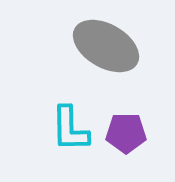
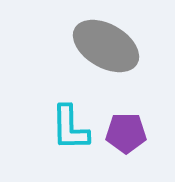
cyan L-shape: moved 1 px up
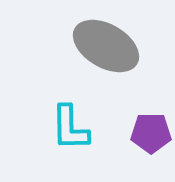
purple pentagon: moved 25 px right
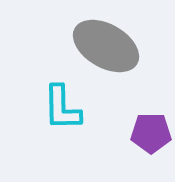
cyan L-shape: moved 8 px left, 20 px up
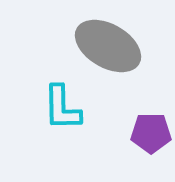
gray ellipse: moved 2 px right
